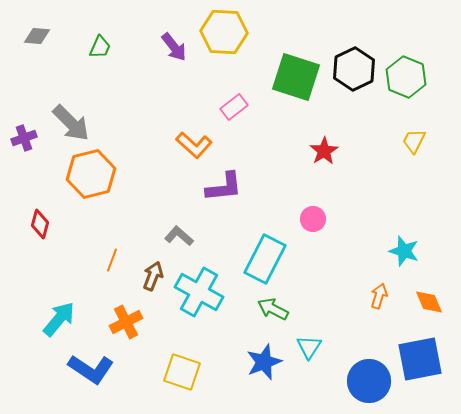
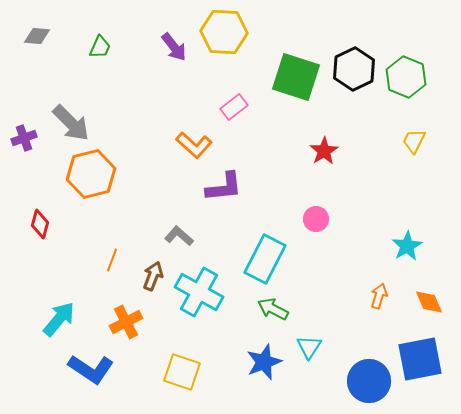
pink circle: moved 3 px right
cyan star: moved 3 px right, 5 px up; rotated 24 degrees clockwise
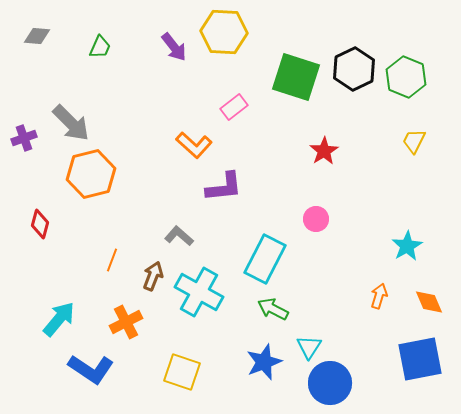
blue circle: moved 39 px left, 2 px down
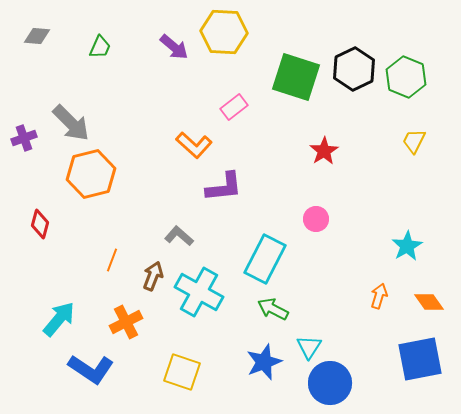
purple arrow: rotated 12 degrees counterclockwise
orange diamond: rotated 12 degrees counterclockwise
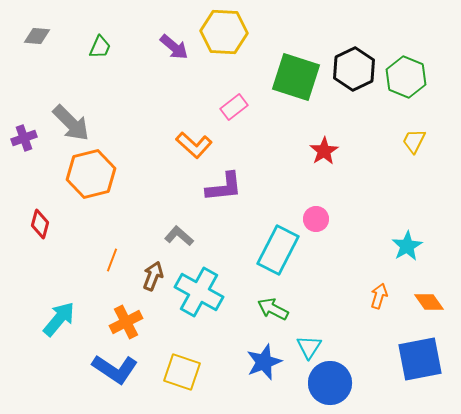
cyan rectangle: moved 13 px right, 9 px up
blue L-shape: moved 24 px right
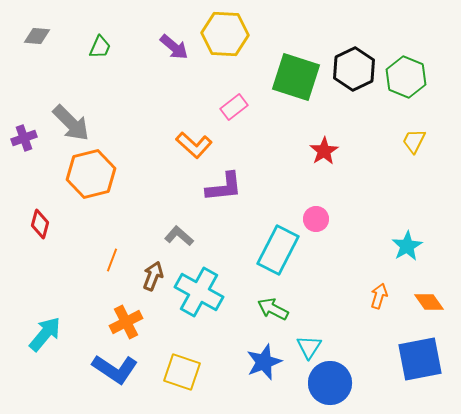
yellow hexagon: moved 1 px right, 2 px down
cyan arrow: moved 14 px left, 15 px down
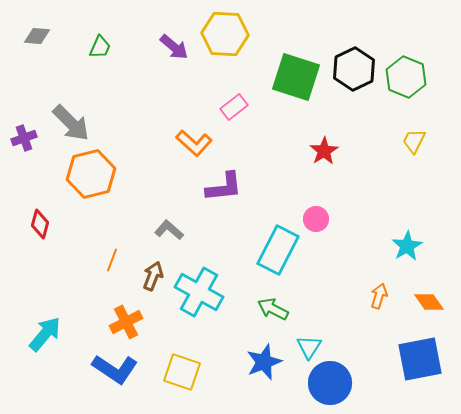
orange L-shape: moved 2 px up
gray L-shape: moved 10 px left, 6 px up
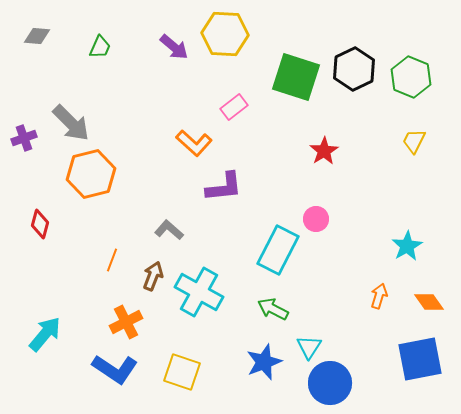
green hexagon: moved 5 px right
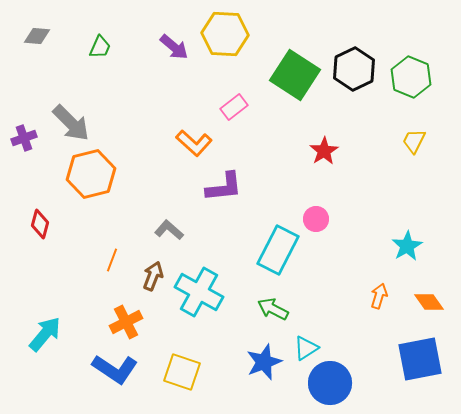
green square: moved 1 px left, 2 px up; rotated 15 degrees clockwise
cyan triangle: moved 3 px left, 1 px down; rotated 24 degrees clockwise
